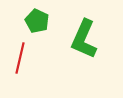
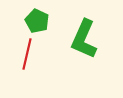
red line: moved 7 px right, 4 px up
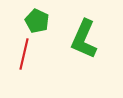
red line: moved 3 px left
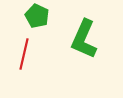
green pentagon: moved 5 px up
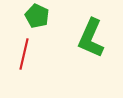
green L-shape: moved 7 px right, 1 px up
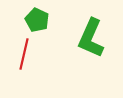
green pentagon: moved 4 px down
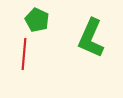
red line: rotated 8 degrees counterclockwise
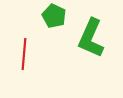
green pentagon: moved 17 px right, 4 px up
